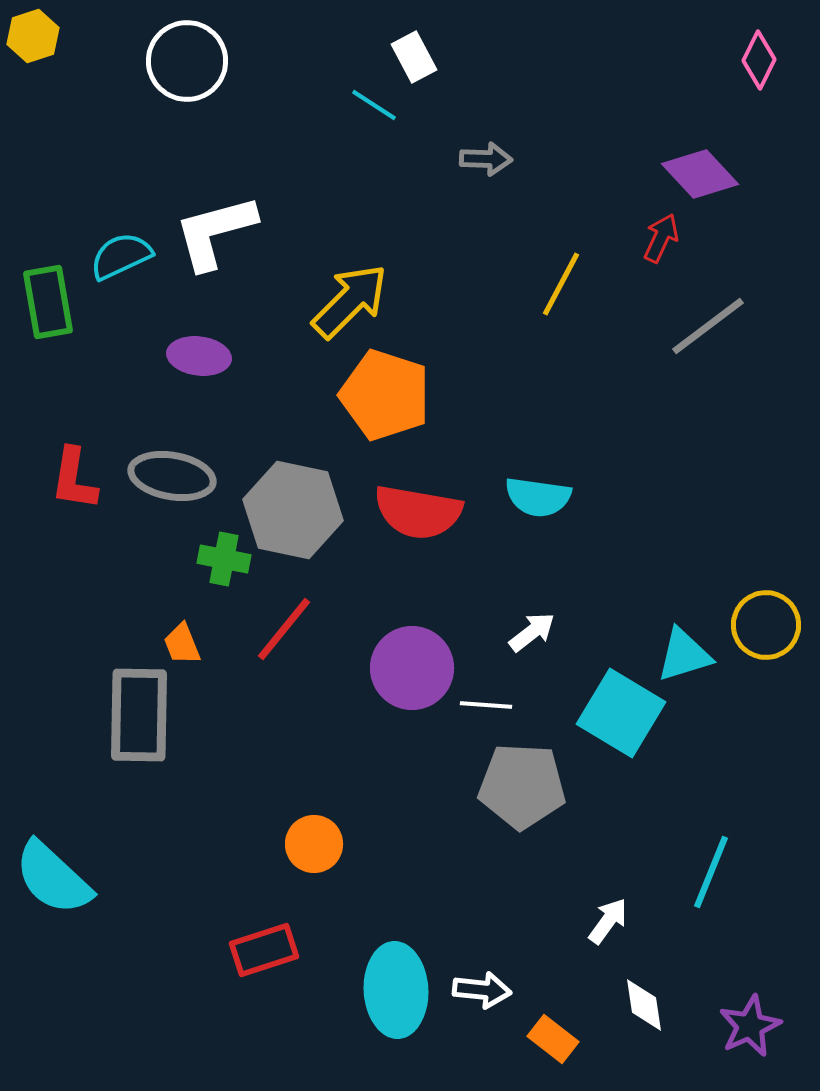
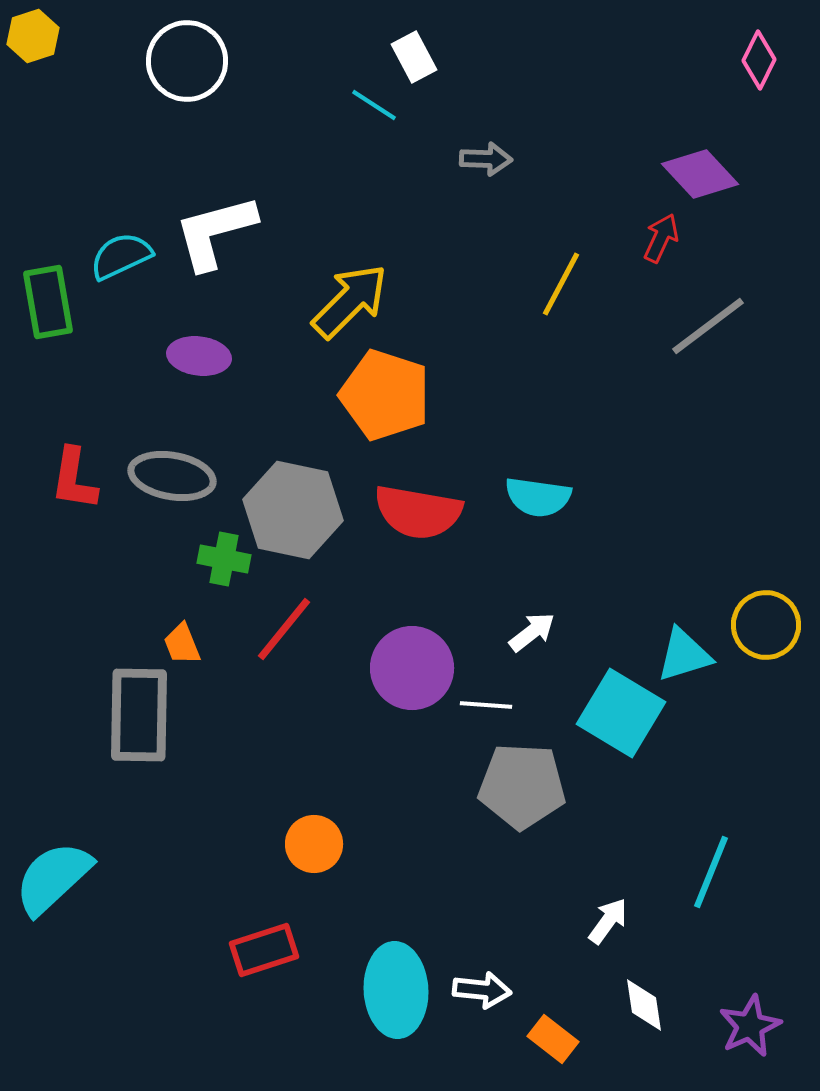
cyan semicircle at (53, 878): rotated 94 degrees clockwise
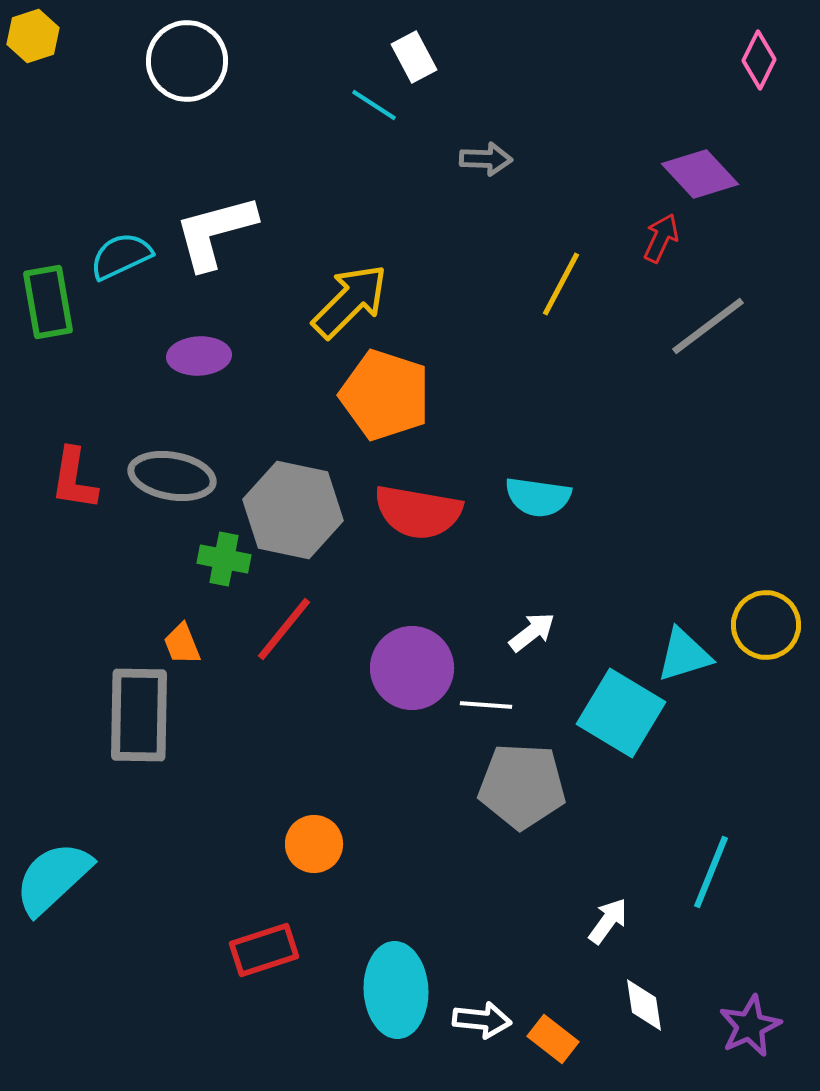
purple ellipse at (199, 356): rotated 10 degrees counterclockwise
white arrow at (482, 990): moved 30 px down
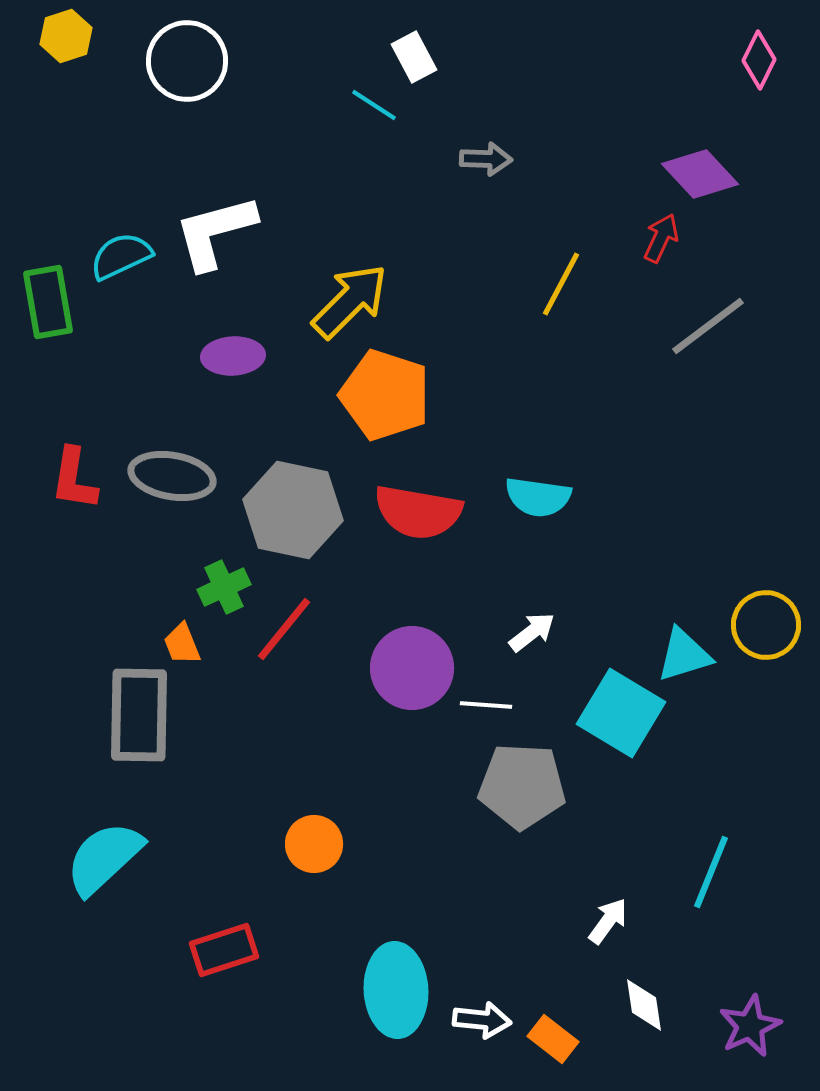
yellow hexagon at (33, 36): moved 33 px right
purple ellipse at (199, 356): moved 34 px right
green cross at (224, 559): moved 28 px down; rotated 36 degrees counterclockwise
cyan semicircle at (53, 878): moved 51 px right, 20 px up
red rectangle at (264, 950): moved 40 px left
